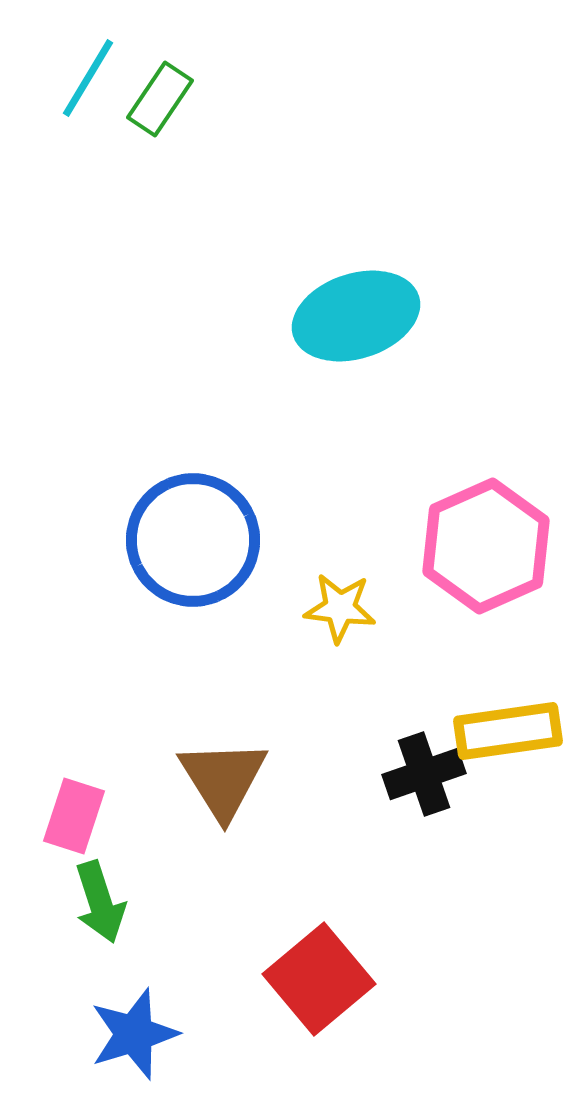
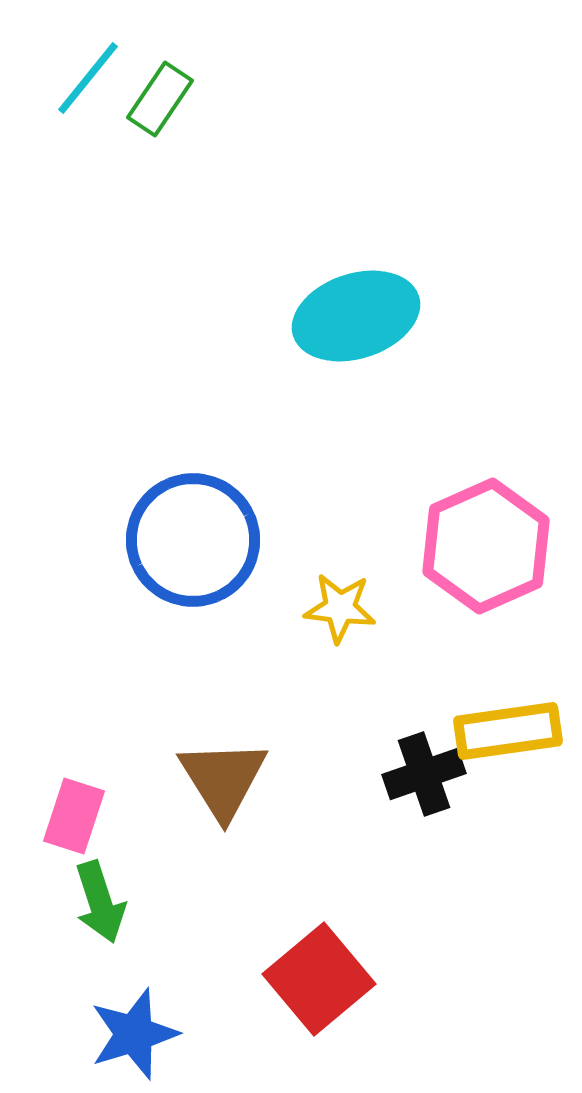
cyan line: rotated 8 degrees clockwise
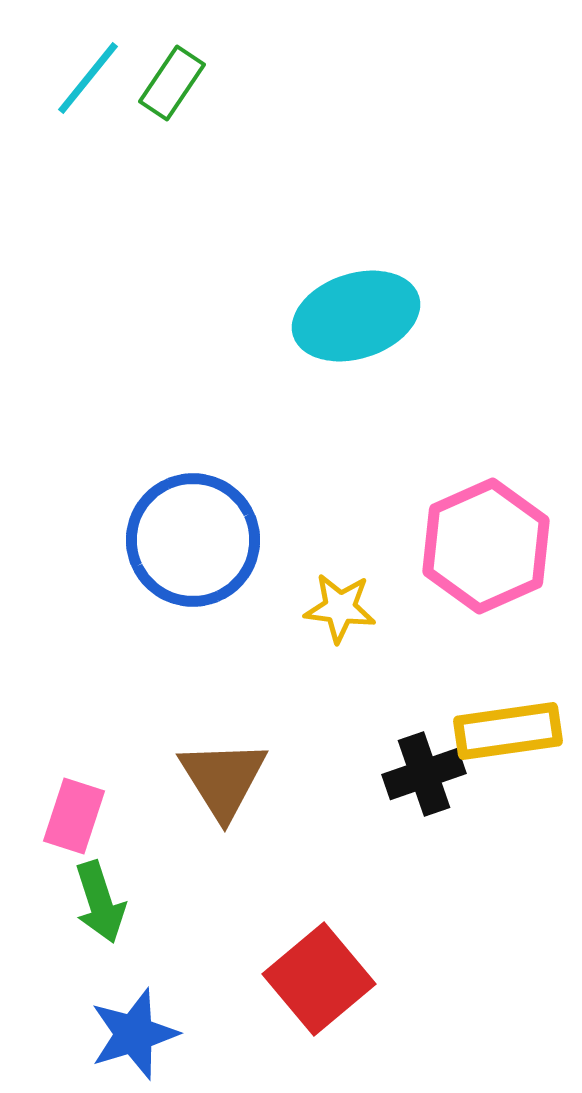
green rectangle: moved 12 px right, 16 px up
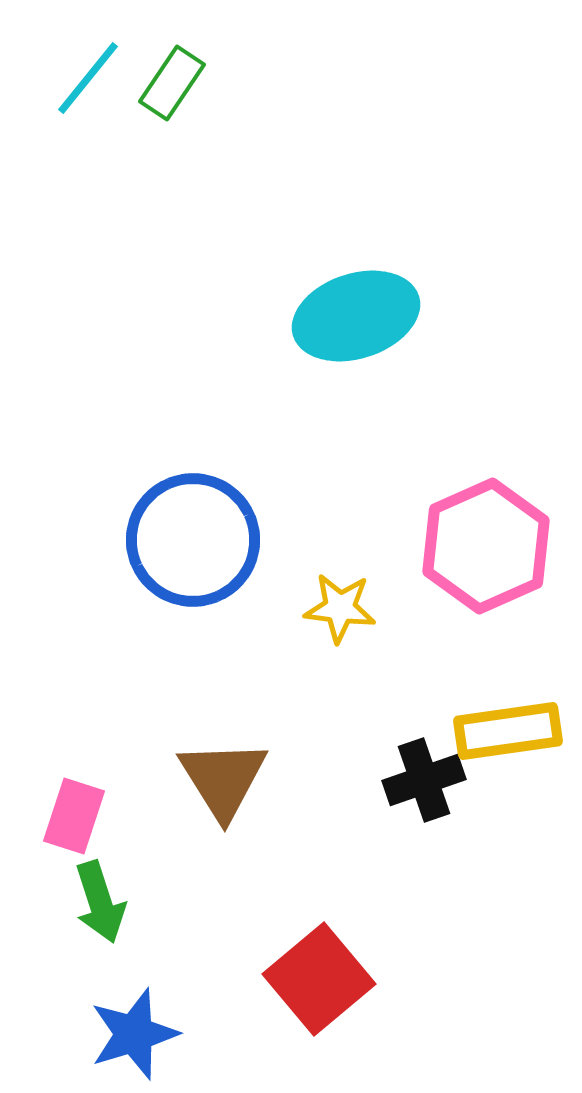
black cross: moved 6 px down
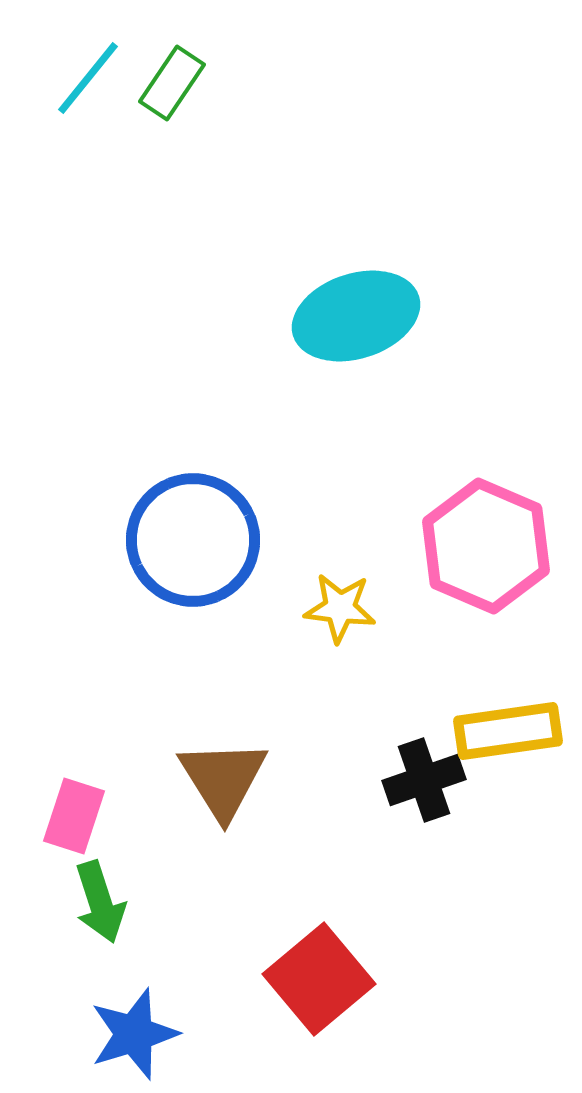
pink hexagon: rotated 13 degrees counterclockwise
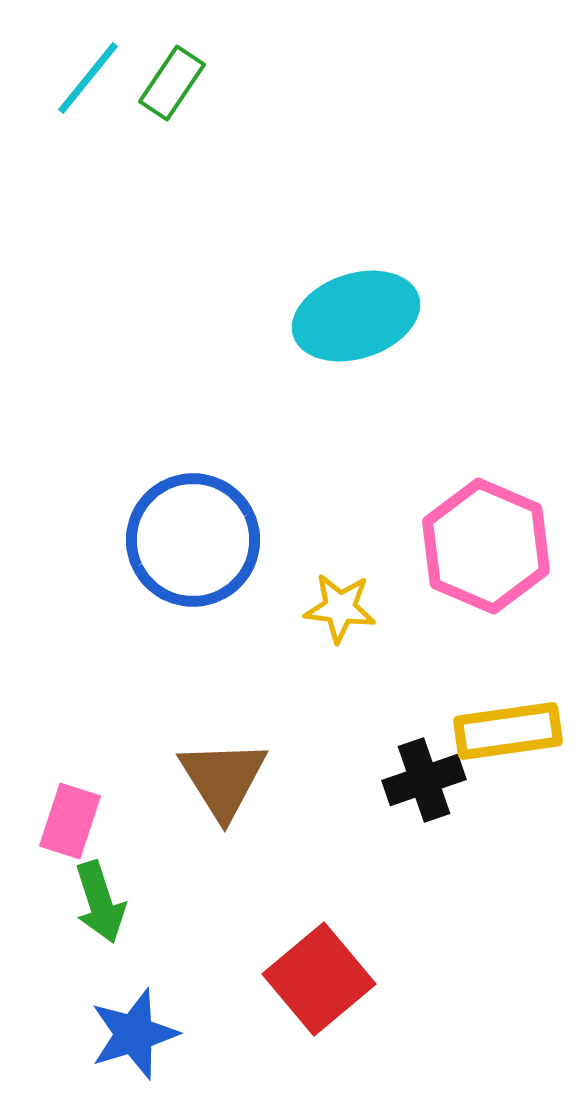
pink rectangle: moved 4 px left, 5 px down
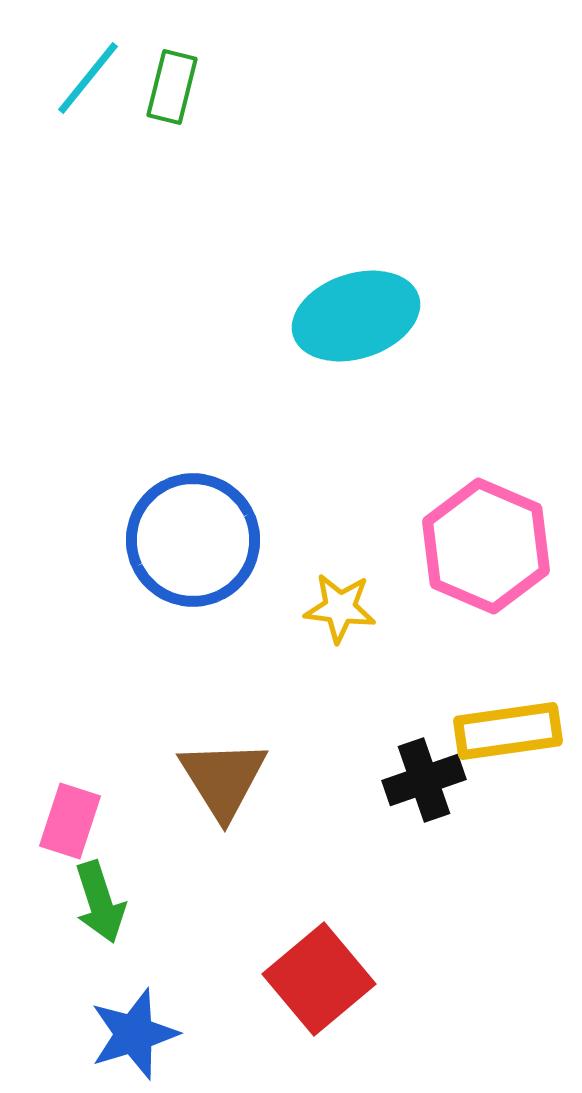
green rectangle: moved 4 px down; rotated 20 degrees counterclockwise
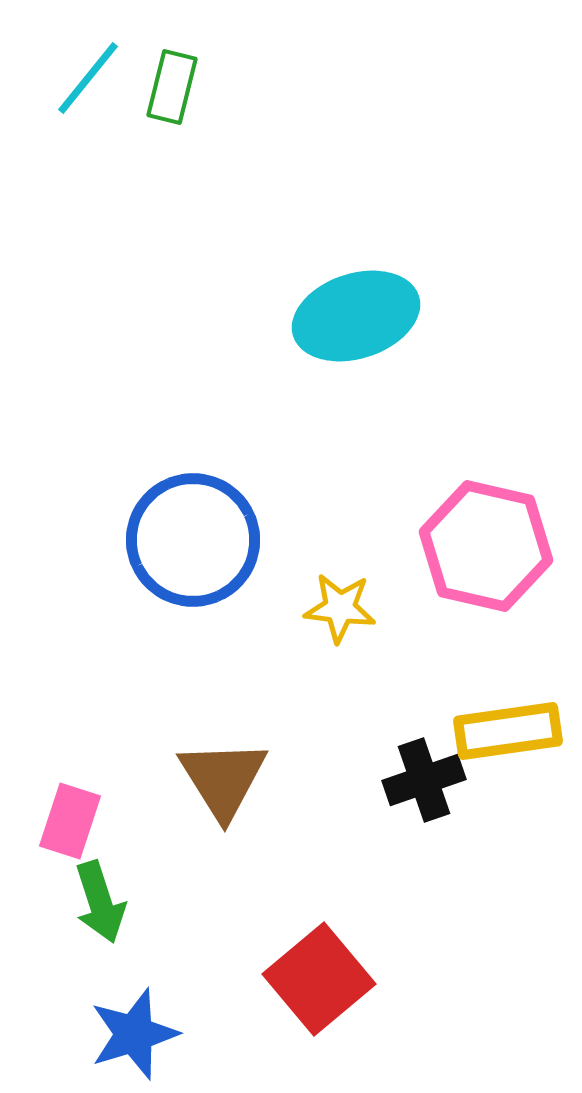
pink hexagon: rotated 10 degrees counterclockwise
